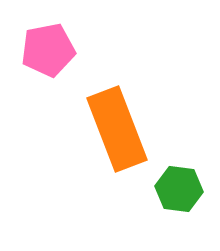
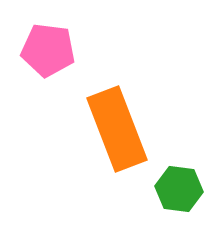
pink pentagon: rotated 18 degrees clockwise
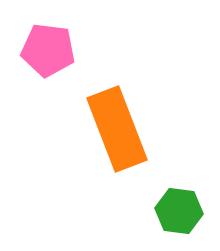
green hexagon: moved 22 px down
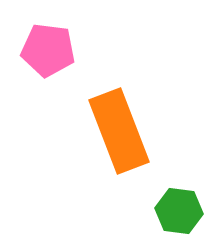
orange rectangle: moved 2 px right, 2 px down
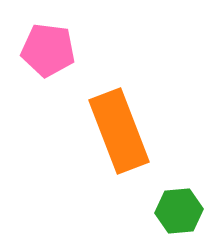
green hexagon: rotated 12 degrees counterclockwise
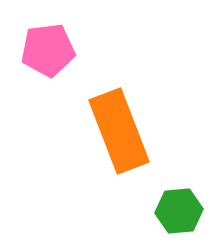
pink pentagon: rotated 14 degrees counterclockwise
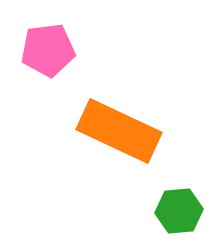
orange rectangle: rotated 44 degrees counterclockwise
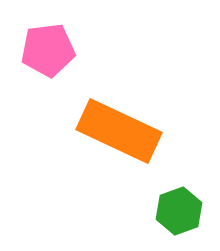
green hexagon: rotated 15 degrees counterclockwise
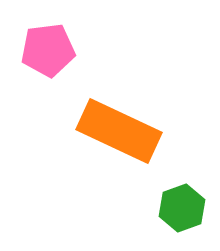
green hexagon: moved 3 px right, 3 px up
